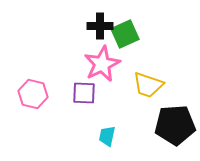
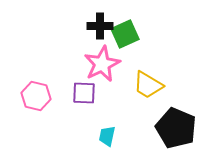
yellow trapezoid: rotated 12 degrees clockwise
pink hexagon: moved 3 px right, 2 px down
black pentagon: moved 1 px right, 3 px down; rotated 27 degrees clockwise
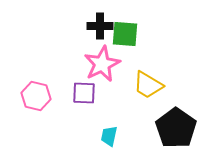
green square: rotated 28 degrees clockwise
black pentagon: rotated 12 degrees clockwise
cyan trapezoid: moved 2 px right
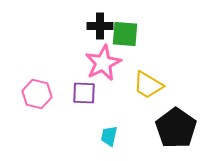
pink star: moved 1 px right, 1 px up
pink hexagon: moved 1 px right, 2 px up
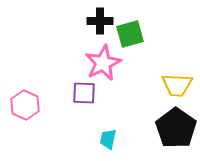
black cross: moved 5 px up
green square: moved 5 px right; rotated 20 degrees counterclockwise
yellow trapezoid: moved 29 px right; rotated 28 degrees counterclockwise
pink hexagon: moved 12 px left, 11 px down; rotated 12 degrees clockwise
cyan trapezoid: moved 1 px left, 3 px down
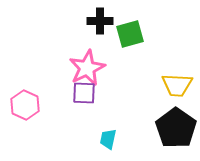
pink star: moved 16 px left, 5 px down
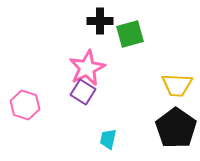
purple square: moved 1 px left, 1 px up; rotated 30 degrees clockwise
pink hexagon: rotated 8 degrees counterclockwise
